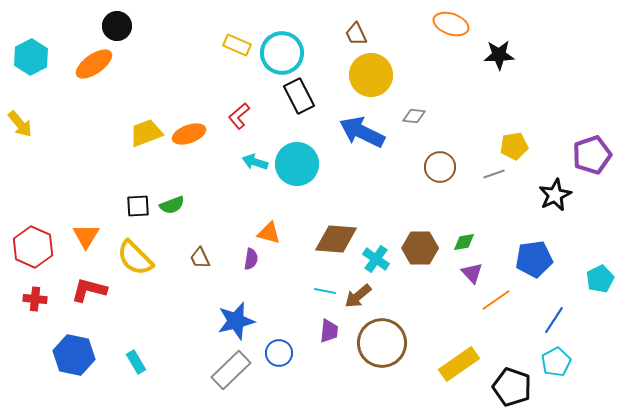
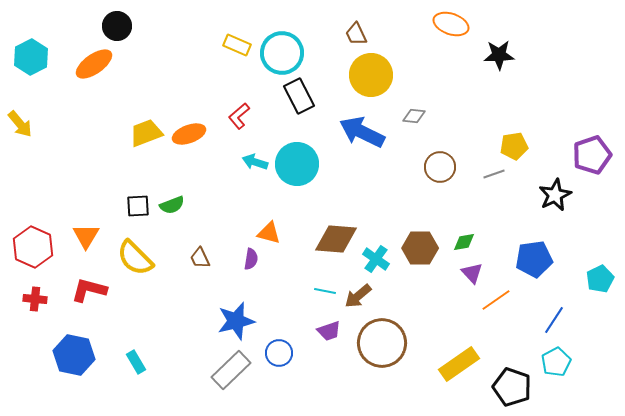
purple trapezoid at (329, 331): rotated 65 degrees clockwise
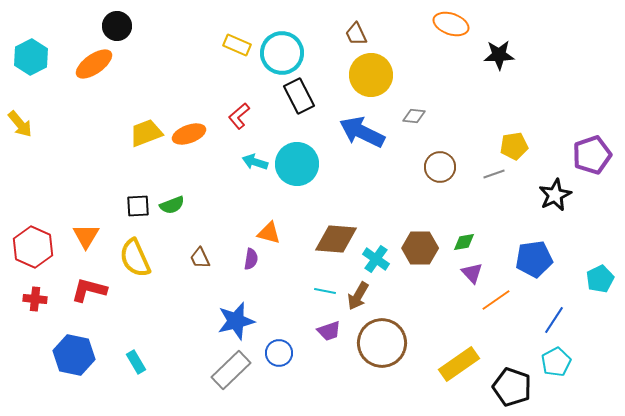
yellow semicircle at (135, 258): rotated 21 degrees clockwise
brown arrow at (358, 296): rotated 20 degrees counterclockwise
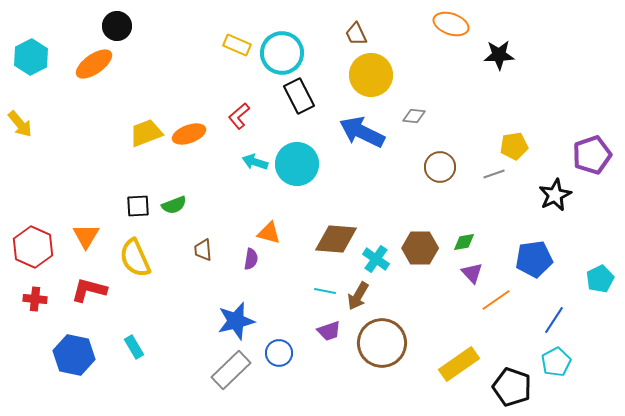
green semicircle at (172, 205): moved 2 px right
brown trapezoid at (200, 258): moved 3 px right, 8 px up; rotated 20 degrees clockwise
cyan rectangle at (136, 362): moved 2 px left, 15 px up
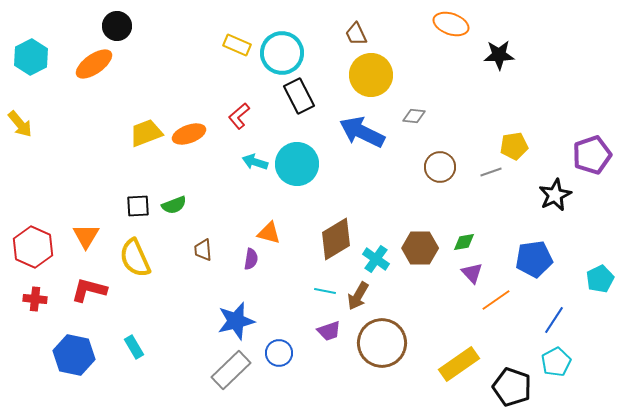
gray line at (494, 174): moved 3 px left, 2 px up
brown diamond at (336, 239): rotated 36 degrees counterclockwise
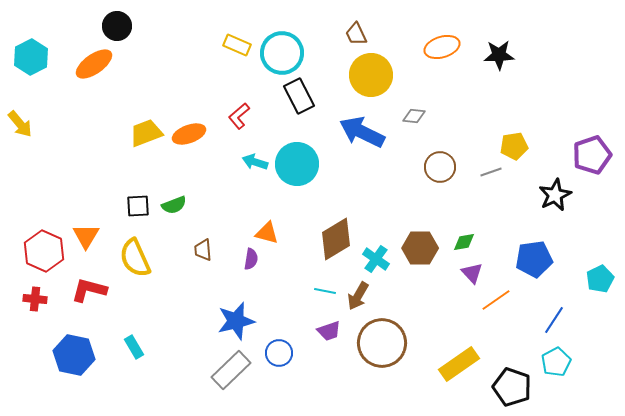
orange ellipse at (451, 24): moved 9 px left, 23 px down; rotated 36 degrees counterclockwise
orange triangle at (269, 233): moved 2 px left
red hexagon at (33, 247): moved 11 px right, 4 px down
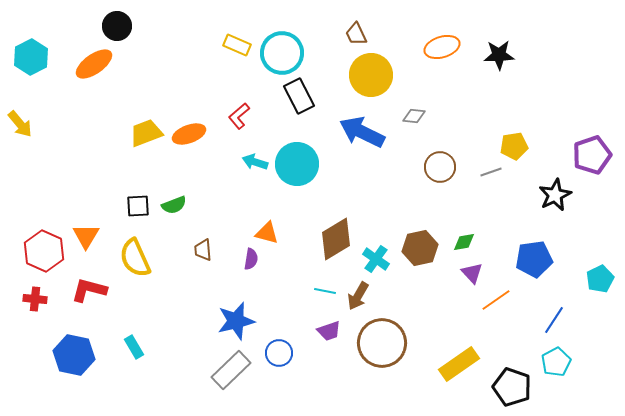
brown hexagon at (420, 248): rotated 12 degrees counterclockwise
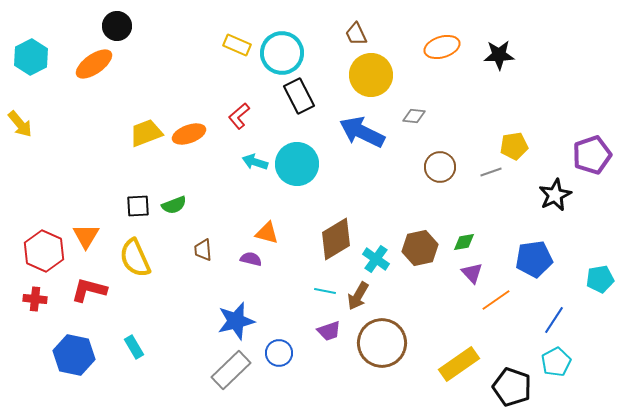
purple semicircle at (251, 259): rotated 85 degrees counterclockwise
cyan pentagon at (600, 279): rotated 16 degrees clockwise
